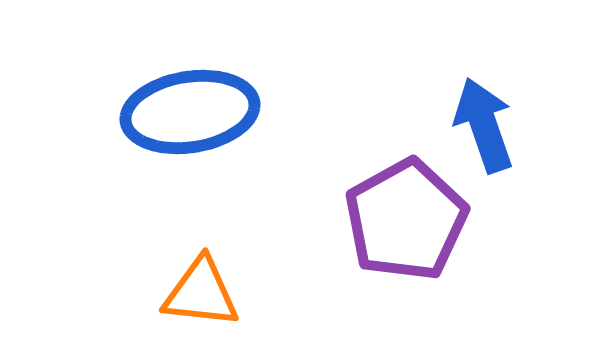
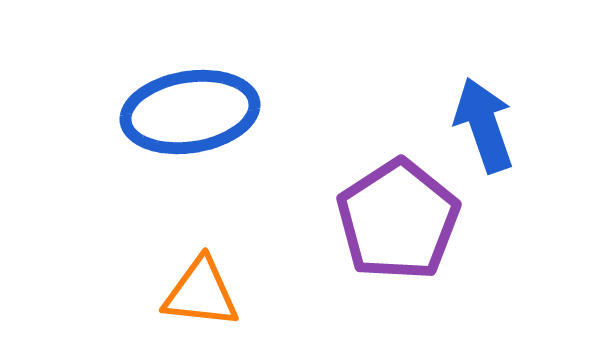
purple pentagon: moved 8 px left; rotated 4 degrees counterclockwise
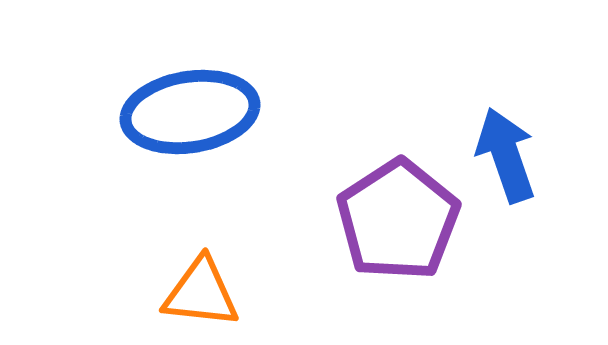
blue arrow: moved 22 px right, 30 px down
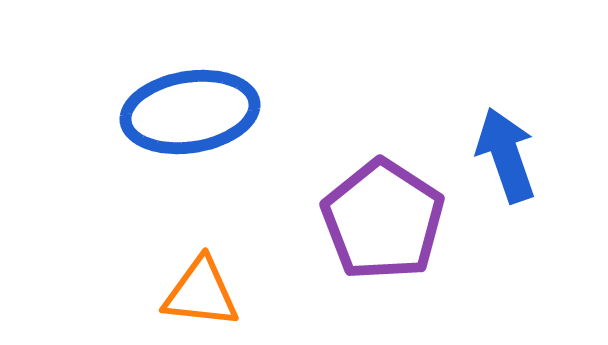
purple pentagon: moved 15 px left; rotated 6 degrees counterclockwise
